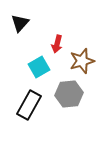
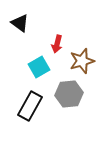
black triangle: rotated 36 degrees counterclockwise
black rectangle: moved 1 px right, 1 px down
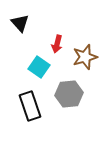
black triangle: rotated 12 degrees clockwise
brown star: moved 3 px right, 4 px up
cyan square: rotated 25 degrees counterclockwise
black rectangle: rotated 48 degrees counterclockwise
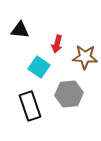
black triangle: moved 7 px down; rotated 42 degrees counterclockwise
brown star: rotated 20 degrees clockwise
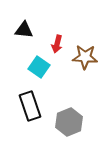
black triangle: moved 4 px right
gray hexagon: moved 28 px down; rotated 16 degrees counterclockwise
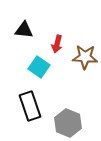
gray hexagon: moved 1 px left, 1 px down; rotated 16 degrees counterclockwise
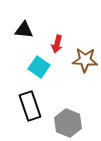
brown star: moved 3 px down
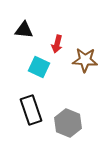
cyan square: rotated 10 degrees counterclockwise
black rectangle: moved 1 px right, 4 px down
